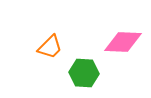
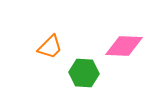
pink diamond: moved 1 px right, 4 px down
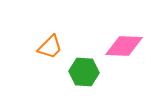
green hexagon: moved 1 px up
